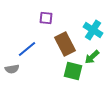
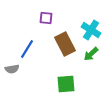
cyan cross: moved 2 px left
blue line: rotated 18 degrees counterclockwise
green arrow: moved 1 px left, 3 px up
green square: moved 7 px left, 13 px down; rotated 18 degrees counterclockwise
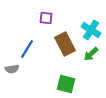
green square: rotated 18 degrees clockwise
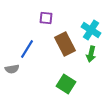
green arrow: rotated 35 degrees counterclockwise
green square: rotated 18 degrees clockwise
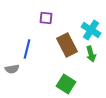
brown rectangle: moved 2 px right, 1 px down
blue line: rotated 18 degrees counterclockwise
green arrow: rotated 28 degrees counterclockwise
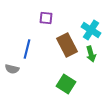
gray semicircle: rotated 24 degrees clockwise
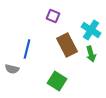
purple square: moved 7 px right, 2 px up; rotated 16 degrees clockwise
green square: moved 9 px left, 3 px up
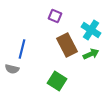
purple square: moved 2 px right
blue line: moved 5 px left
green arrow: rotated 98 degrees counterclockwise
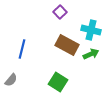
purple square: moved 5 px right, 4 px up; rotated 24 degrees clockwise
cyan cross: rotated 18 degrees counterclockwise
brown rectangle: rotated 35 degrees counterclockwise
gray semicircle: moved 1 px left, 11 px down; rotated 64 degrees counterclockwise
green square: moved 1 px right, 1 px down
